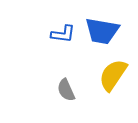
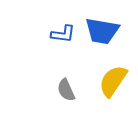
yellow semicircle: moved 6 px down
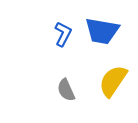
blue L-shape: rotated 70 degrees counterclockwise
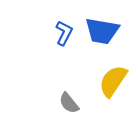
blue L-shape: moved 1 px right, 1 px up
gray semicircle: moved 3 px right, 13 px down; rotated 15 degrees counterclockwise
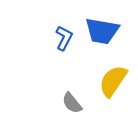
blue L-shape: moved 5 px down
gray semicircle: moved 3 px right
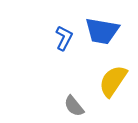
gray semicircle: moved 2 px right, 3 px down
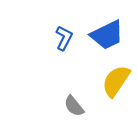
blue trapezoid: moved 5 px right, 4 px down; rotated 36 degrees counterclockwise
yellow semicircle: moved 3 px right
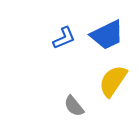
blue L-shape: rotated 40 degrees clockwise
yellow semicircle: moved 3 px left
